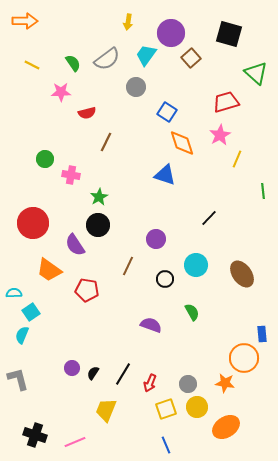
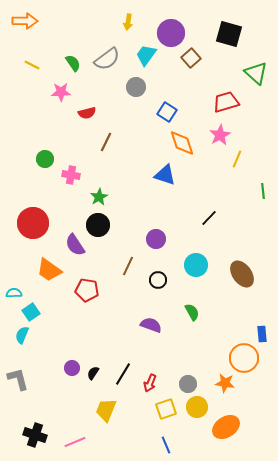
black circle at (165, 279): moved 7 px left, 1 px down
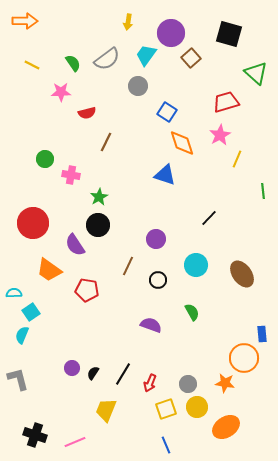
gray circle at (136, 87): moved 2 px right, 1 px up
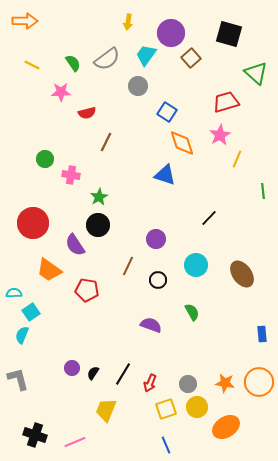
orange circle at (244, 358): moved 15 px right, 24 px down
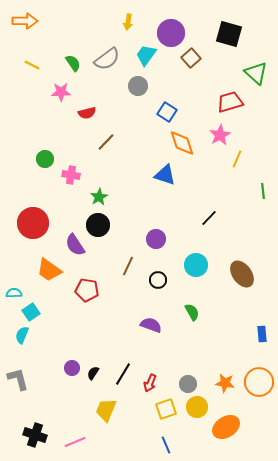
red trapezoid at (226, 102): moved 4 px right
brown line at (106, 142): rotated 18 degrees clockwise
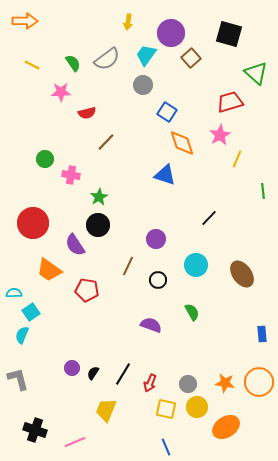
gray circle at (138, 86): moved 5 px right, 1 px up
yellow square at (166, 409): rotated 30 degrees clockwise
black cross at (35, 435): moved 5 px up
blue line at (166, 445): moved 2 px down
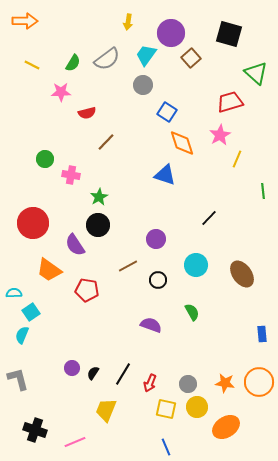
green semicircle at (73, 63): rotated 66 degrees clockwise
brown line at (128, 266): rotated 36 degrees clockwise
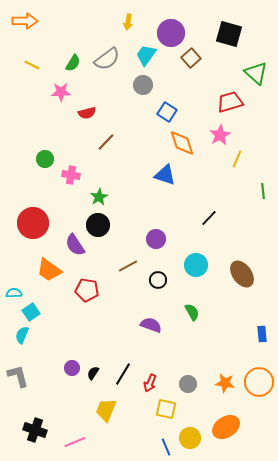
gray L-shape at (18, 379): moved 3 px up
yellow circle at (197, 407): moved 7 px left, 31 px down
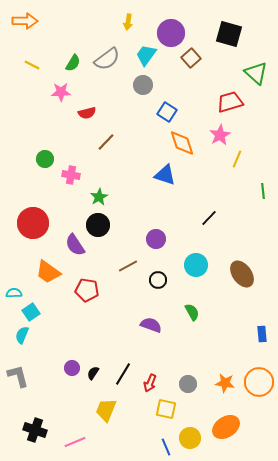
orange trapezoid at (49, 270): moved 1 px left, 2 px down
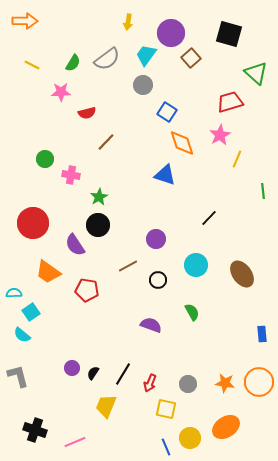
cyan semicircle at (22, 335): rotated 72 degrees counterclockwise
yellow trapezoid at (106, 410): moved 4 px up
